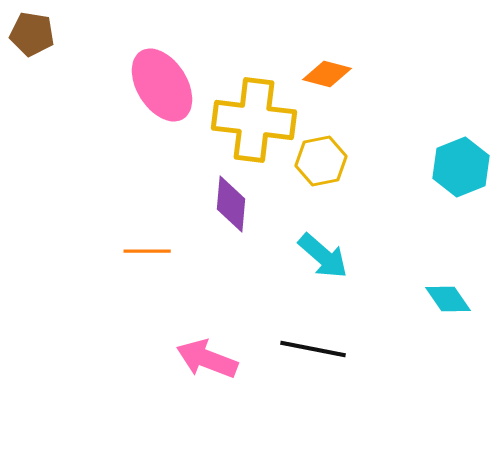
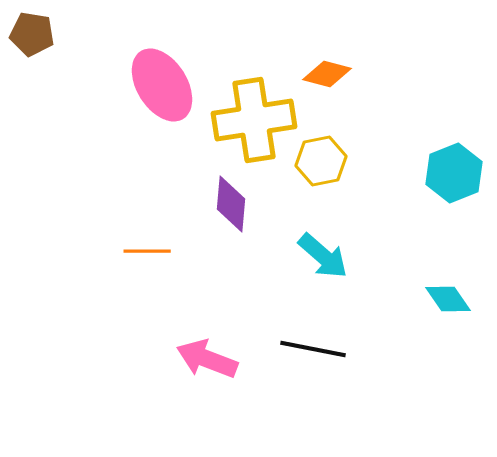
yellow cross: rotated 16 degrees counterclockwise
cyan hexagon: moved 7 px left, 6 px down
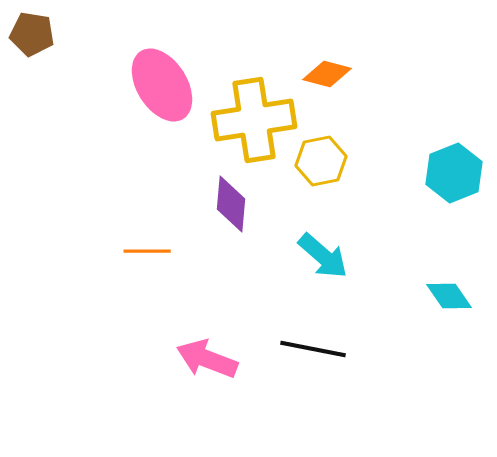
cyan diamond: moved 1 px right, 3 px up
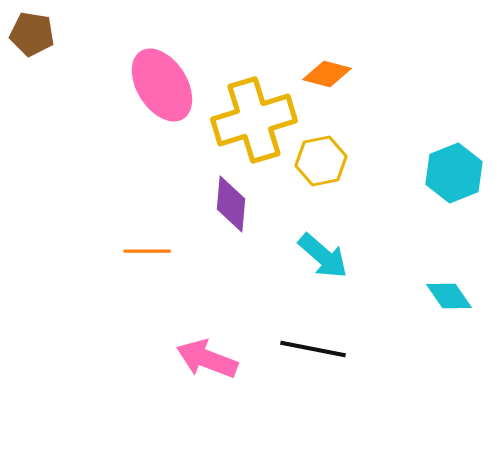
yellow cross: rotated 8 degrees counterclockwise
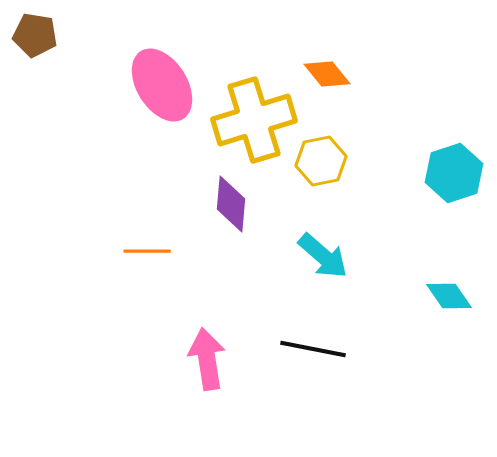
brown pentagon: moved 3 px right, 1 px down
orange diamond: rotated 36 degrees clockwise
cyan hexagon: rotated 4 degrees clockwise
pink arrow: rotated 60 degrees clockwise
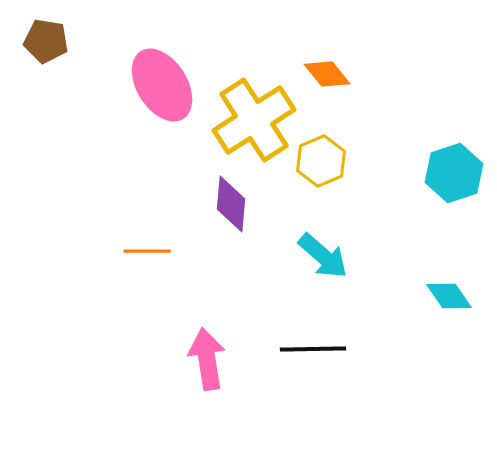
brown pentagon: moved 11 px right, 6 px down
yellow cross: rotated 16 degrees counterclockwise
yellow hexagon: rotated 12 degrees counterclockwise
black line: rotated 12 degrees counterclockwise
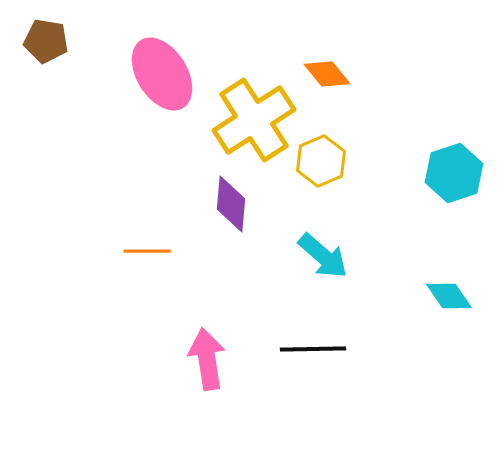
pink ellipse: moved 11 px up
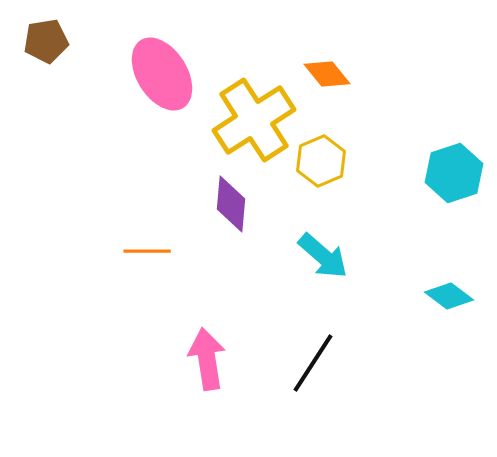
brown pentagon: rotated 18 degrees counterclockwise
cyan diamond: rotated 18 degrees counterclockwise
black line: moved 14 px down; rotated 56 degrees counterclockwise
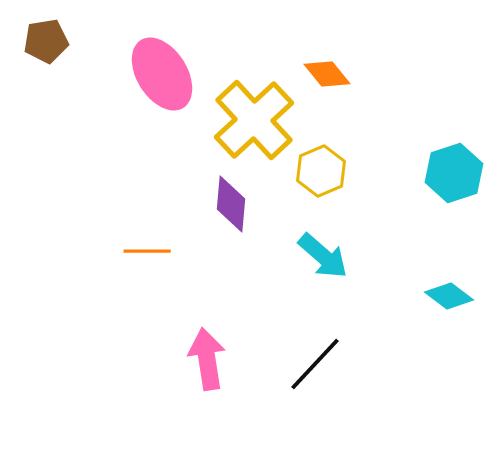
yellow cross: rotated 10 degrees counterclockwise
yellow hexagon: moved 10 px down
black line: moved 2 px right, 1 px down; rotated 10 degrees clockwise
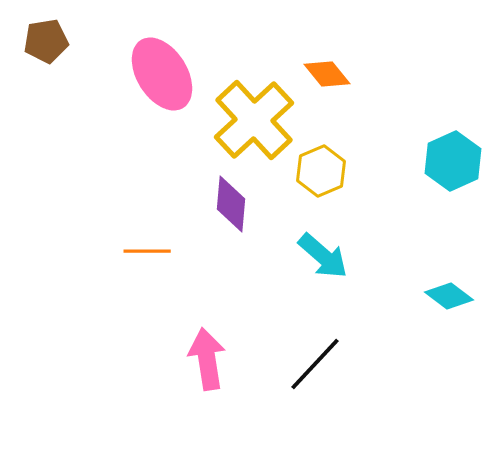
cyan hexagon: moved 1 px left, 12 px up; rotated 6 degrees counterclockwise
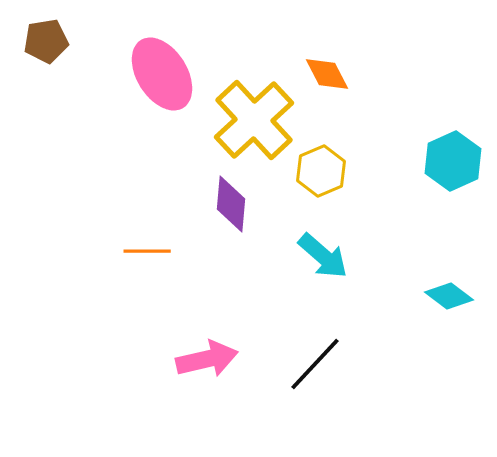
orange diamond: rotated 12 degrees clockwise
pink arrow: rotated 86 degrees clockwise
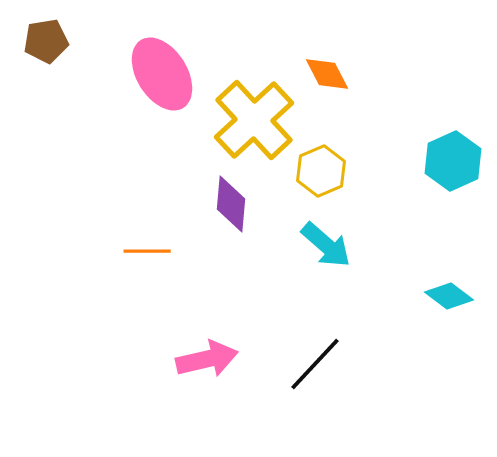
cyan arrow: moved 3 px right, 11 px up
